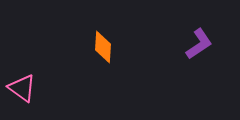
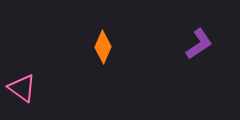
orange diamond: rotated 20 degrees clockwise
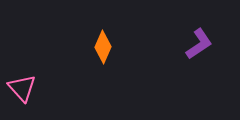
pink triangle: rotated 12 degrees clockwise
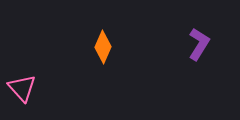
purple L-shape: rotated 24 degrees counterclockwise
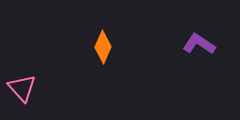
purple L-shape: rotated 88 degrees counterclockwise
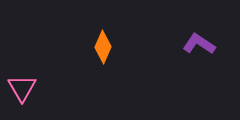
pink triangle: rotated 12 degrees clockwise
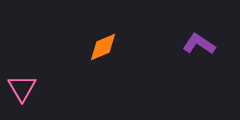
orange diamond: rotated 44 degrees clockwise
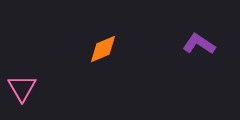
orange diamond: moved 2 px down
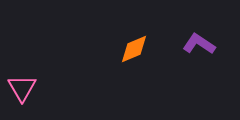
orange diamond: moved 31 px right
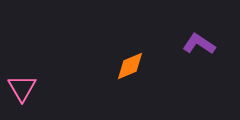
orange diamond: moved 4 px left, 17 px down
